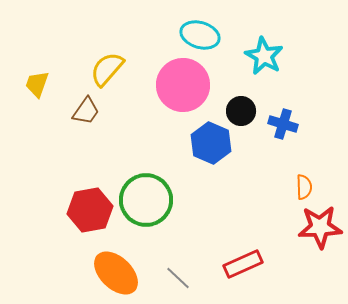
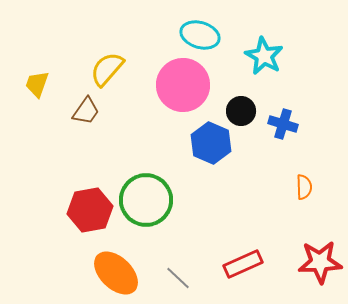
red star: moved 35 px down
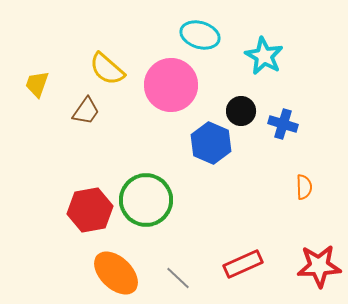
yellow semicircle: rotated 90 degrees counterclockwise
pink circle: moved 12 px left
red star: moved 1 px left, 4 px down
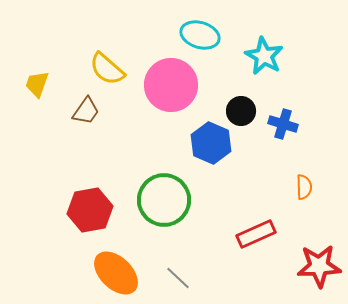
green circle: moved 18 px right
red rectangle: moved 13 px right, 30 px up
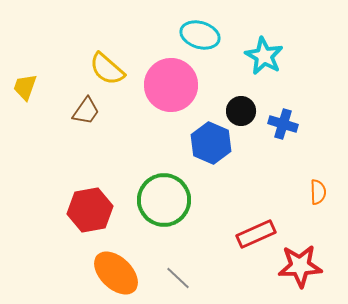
yellow trapezoid: moved 12 px left, 3 px down
orange semicircle: moved 14 px right, 5 px down
red star: moved 19 px left
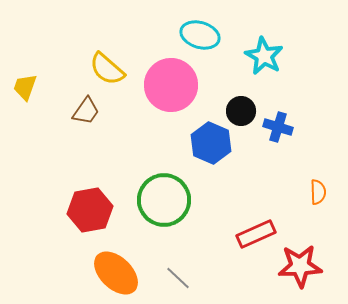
blue cross: moved 5 px left, 3 px down
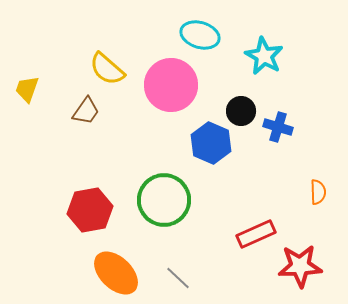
yellow trapezoid: moved 2 px right, 2 px down
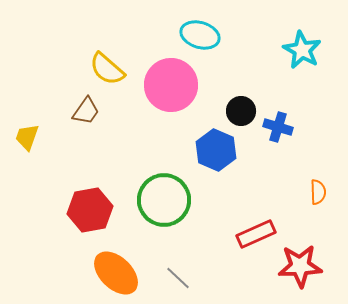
cyan star: moved 38 px right, 6 px up
yellow trapezoid: moved 48 px down
blue hexagon: moved 5 px right, 7 px down
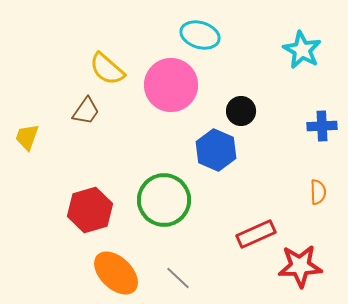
blue cross: moved 44 px right, 1 px up; rotated 20 degrees counterclockwise
red hexagon: rotated 6 degrees counterclockwise
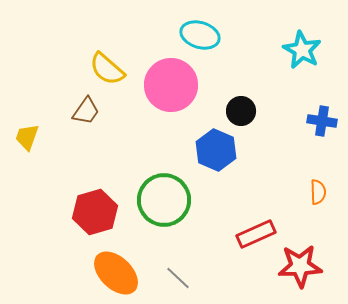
blue cross: moved 5 px up; rotated 12 degrees clockwise
red hexagon: moved 5 px right, 2 px down
